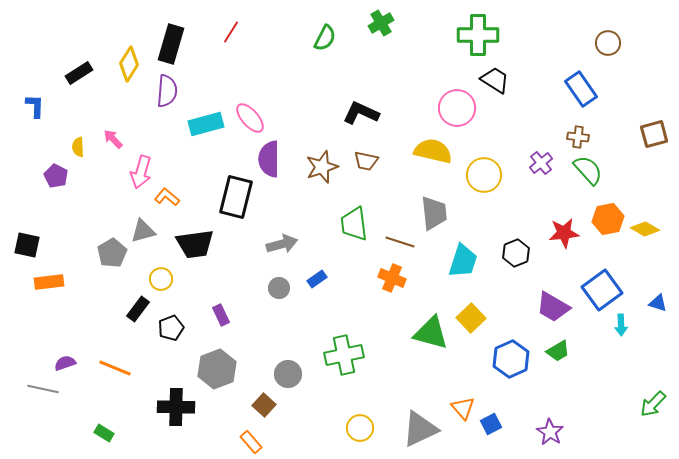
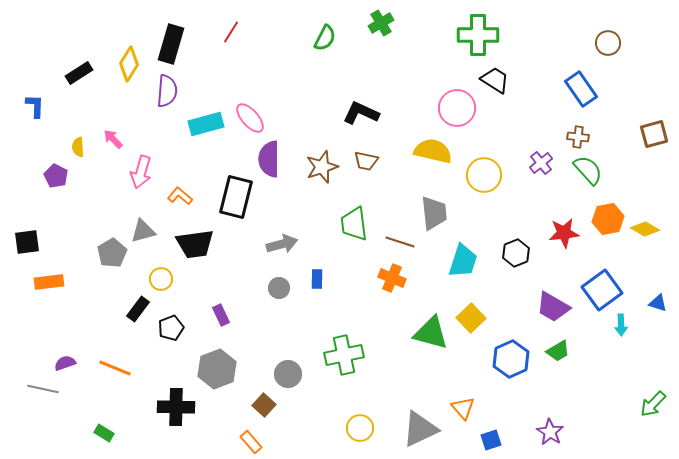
orange L-shape at (167, 197): moved 13 px right, 1 px up
black square at (27, 245): moved 3 px up; rotated 20 degrees counterclockwise
blue rectangle at (317, 279): rotated 54 degrees counterclockwise
blue square at (491, 424): moved 16 px down; rotated 10 degrees clockwise
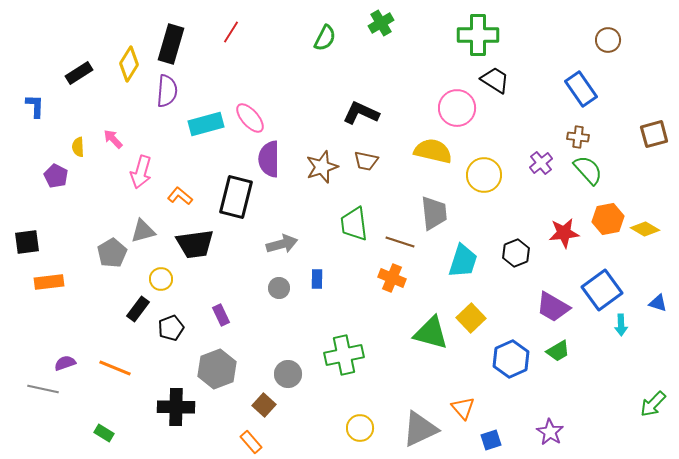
brown circle at (608, 43): moved 3 px up
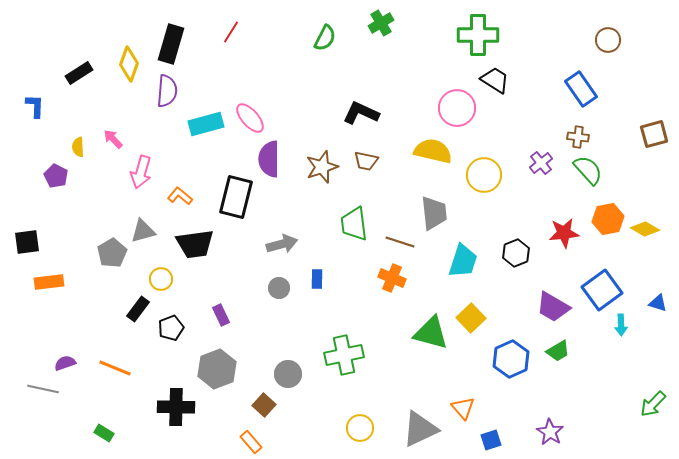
yellow diamond at (129, 64): rotated 12 degrees counterclockwise
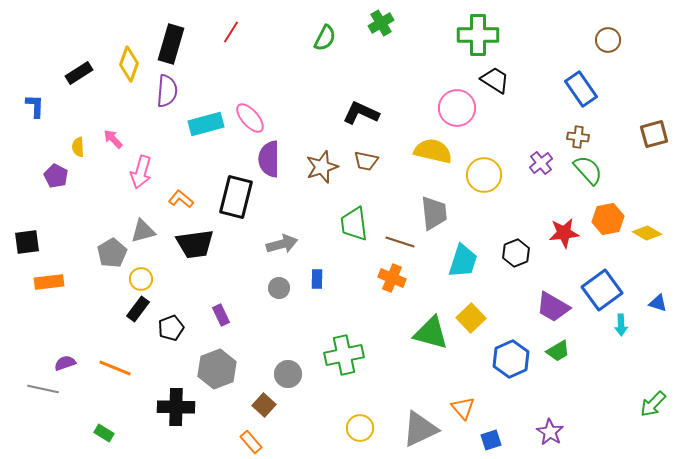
orange L-shape at (180, 196): moved 1 px right, 3 px down
yellow diamond at (645, 229): moved 2 px right, 4 px down
yellow circle at (161, 279): moved 20 px left
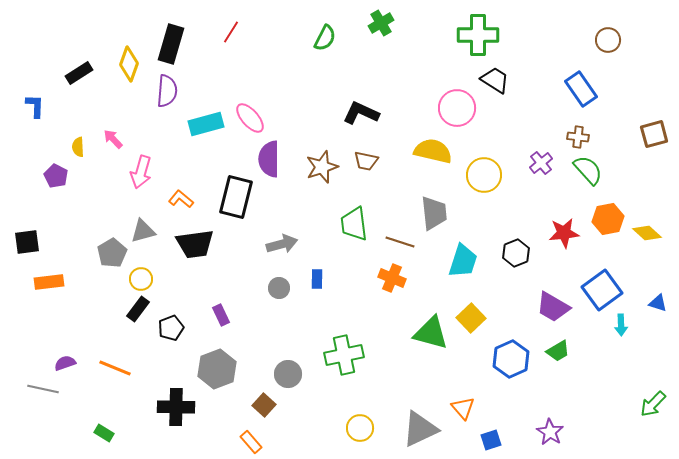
yellow diamond at (647, 233): rotated 12 degrees clockwise
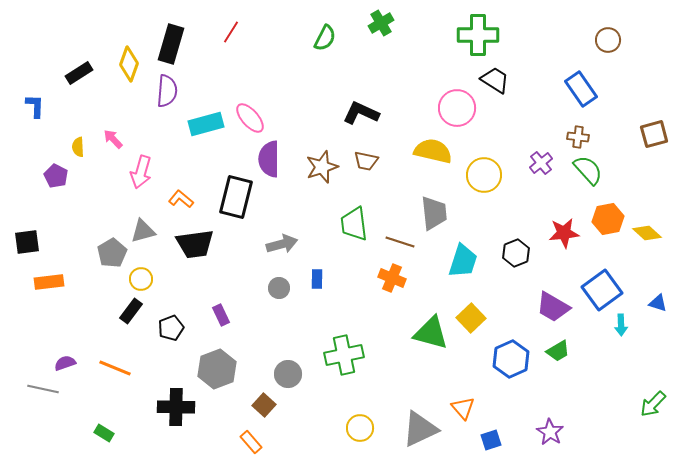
black rectangle at (138, 309): moved 7 px left, 2 px down
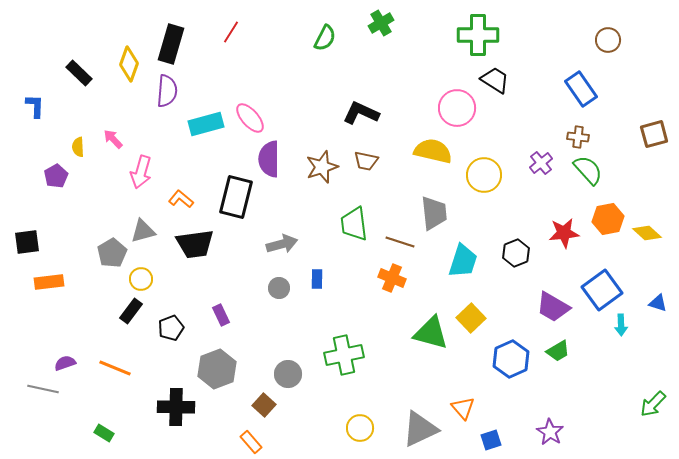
black rectangle at (79, 73): rotated 76 degrees clockwise
purple pentagon at (56, 176): rotated 15 degrees clockwise
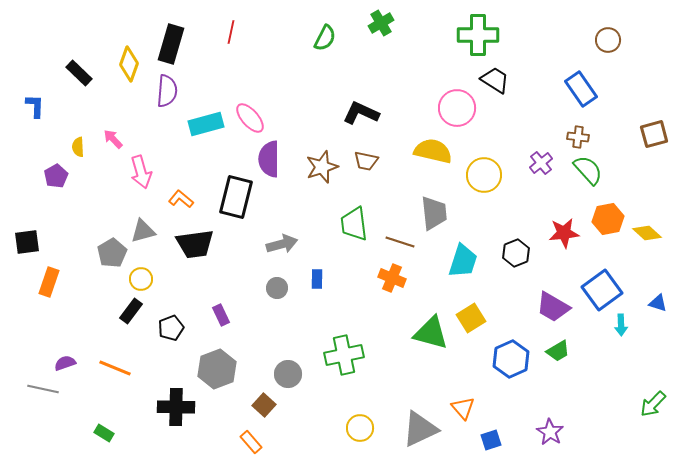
red line at (231, 32): rotated 20 degrees counterclockwise
pink arrow at (141, 172): rotated 32 degrees counterclockwise
orange rectangle at (49, 282): rotated 64 degrees counterclockwise
gray circle at (279, 288): moved 2 px left
yellow square at (471, 318): rotated 12 degrees clockwise
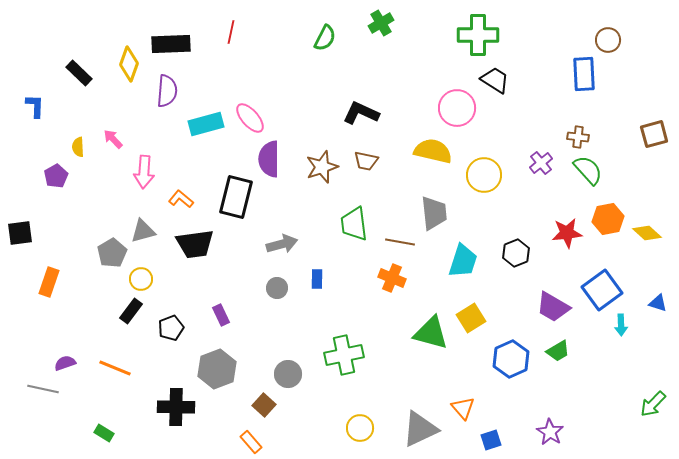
black rectangle at (171, 44): rotated 72 degrees clockwise
blue rectangle at (581, 89): moved 3 px right, 15 px up; rotated 32 degrees clockwise
pink arrow at (141, 172): moved 3 px right; rotated 20 degrees clockwise
red star at (564, 233): moved 3 px right
black square at (27, 242): moved 7 px left, 9 px up
brown line at (400, 242): rotated 8 degrees counterclockwise
